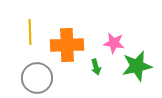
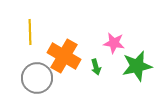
orange cross: moved 3 px left, 11 px down; rotated 32 degrees clockwise
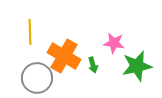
green arrow: moved 3 px left, 2 px up
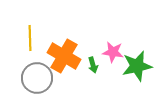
yellow line: moved 6 px down
pink star: moved 1 px left, 9 px down
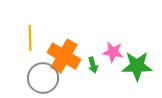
green star: rotated 12 degrees clockwise
gray circle: moved 6 px right
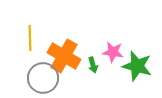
green star: rotated 16 degrees clockwise
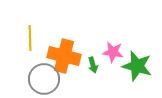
orange cross: rotated 16 degrees counterclockwise
gray circle: moved 1 px right, 1 px down
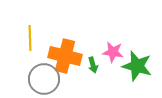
orange cross: moved 1 px right
